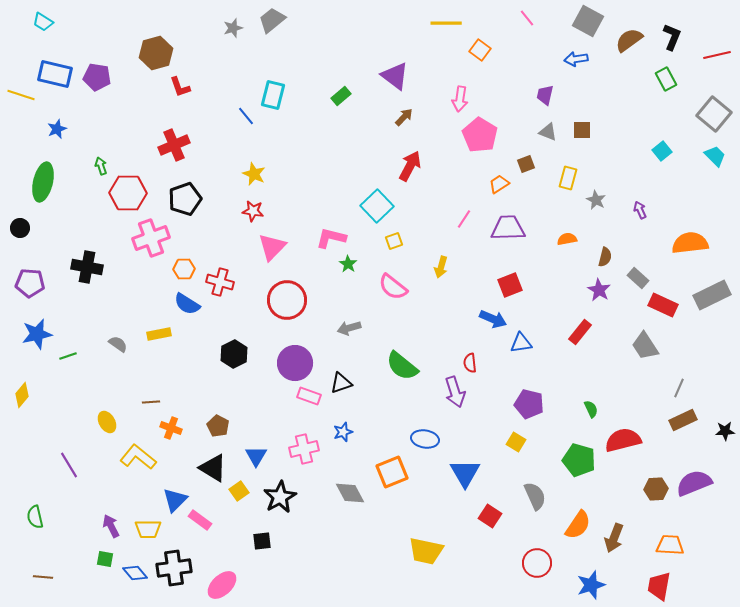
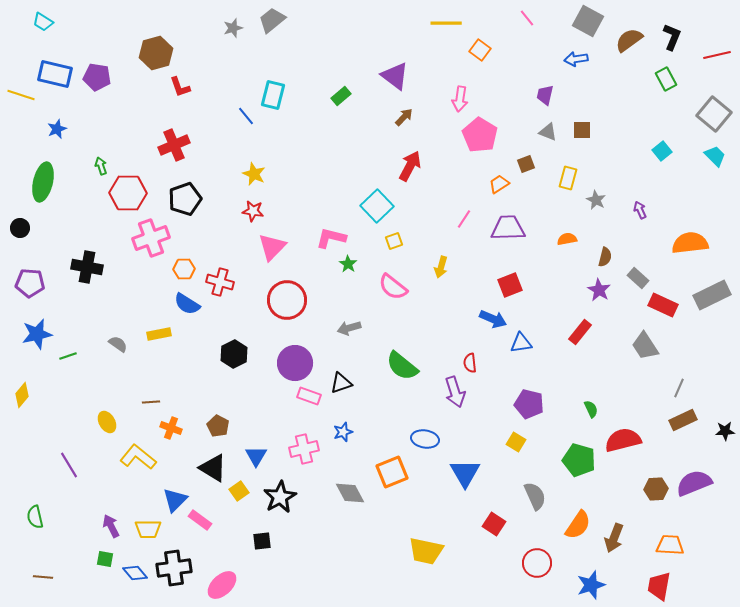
red square at (490, 516): moved 4 px right, 8 px down
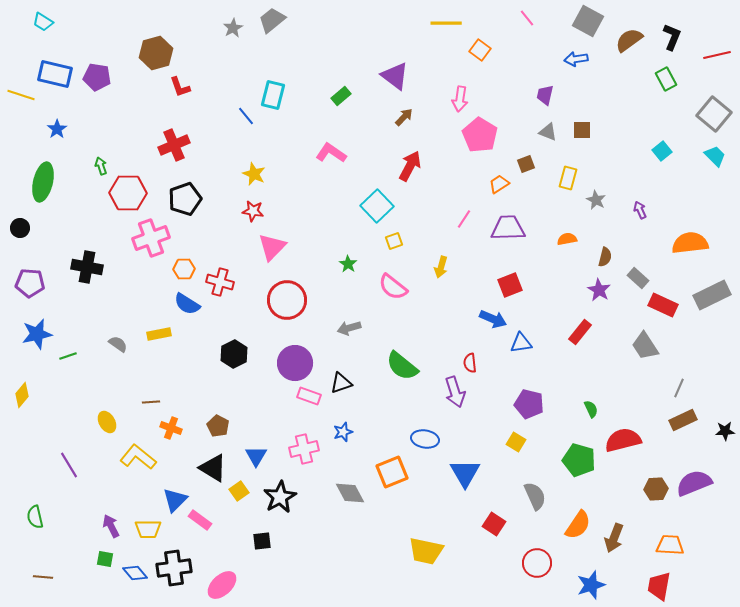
gray star at (233, 28): rotated 12 degrees counterclockwise
blue star at (57, 129): rotated 12 degrees counterclockwise
pink L-shape at (331, 238): moved 85 px up; rotated 20 degrees clockwise
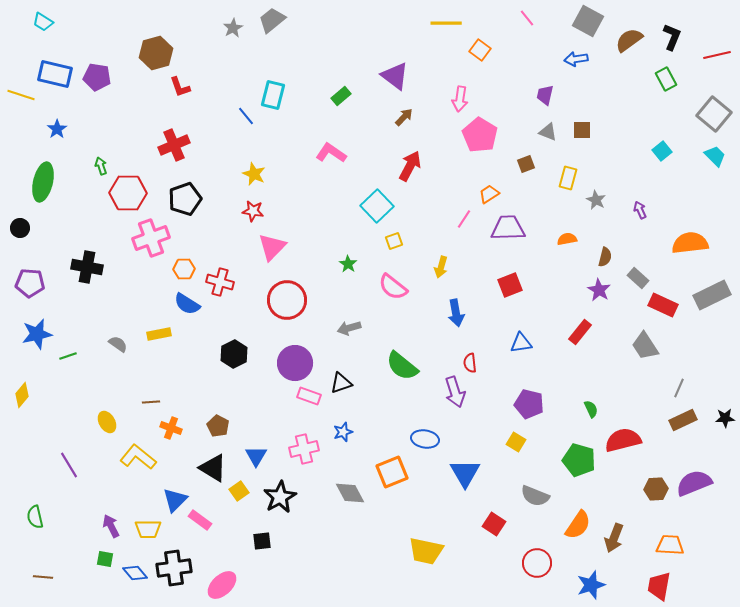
orange trapezoid at (499, 184): moved 10 px left, 10 px down
blue arrow at (493, 319): moved 37 px left, 6 px up; rotated 56 degrees clockwise
black star at (725, 431): moved 13 px up
gray semicircle at (535, 496): rotated 136 degrees clockwise
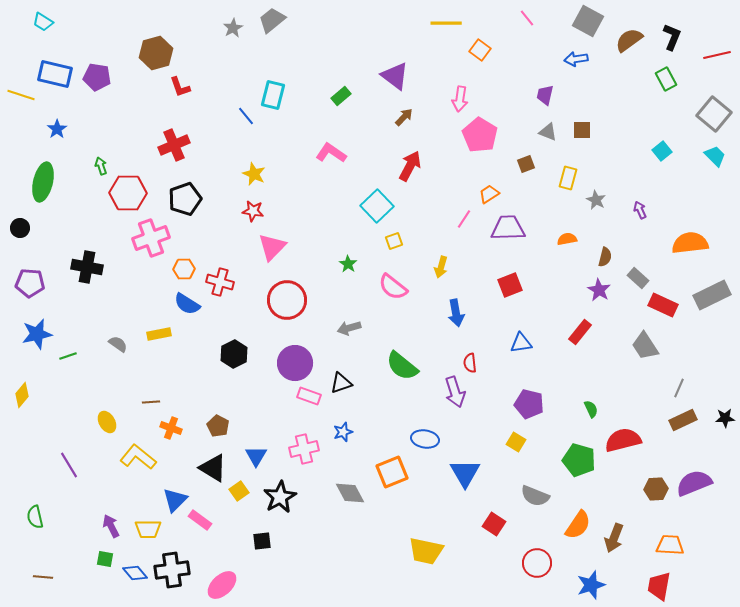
black cross at (174, 568): moved 2 px left, 2 px down
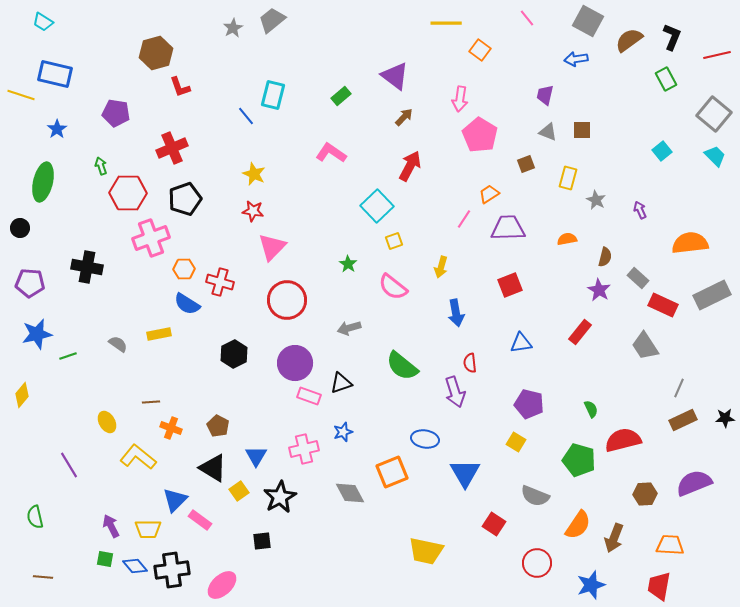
purple pentagon at (97, 77): moved 19 px right, 36 px down
red cross at (174, 145): moved 2 px left, 3 px down
brown hexagon at (656, 489): moved 11 px left, 5 px down
blue diamond at (135, 573): moved 7 px up
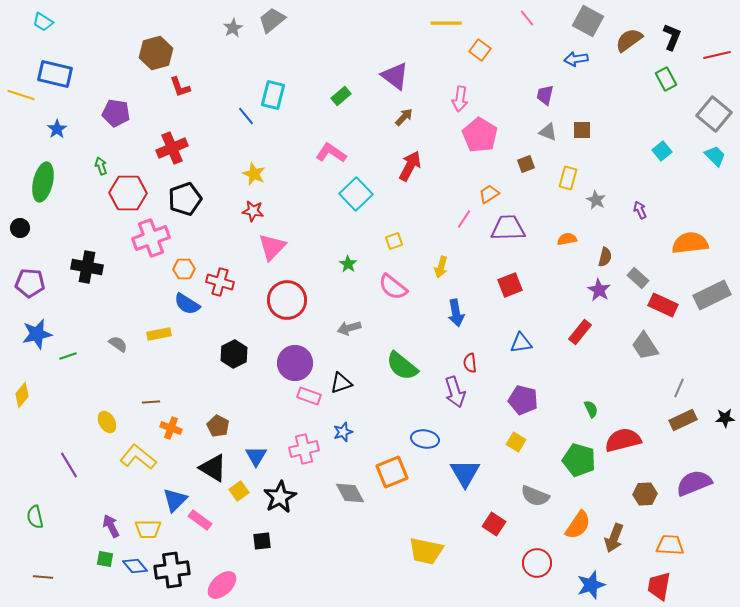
cyan square at (377, 206): moved 21 px left, 12 px up
purple pentagon at (529, 404): moved 6 px left, 4 px up
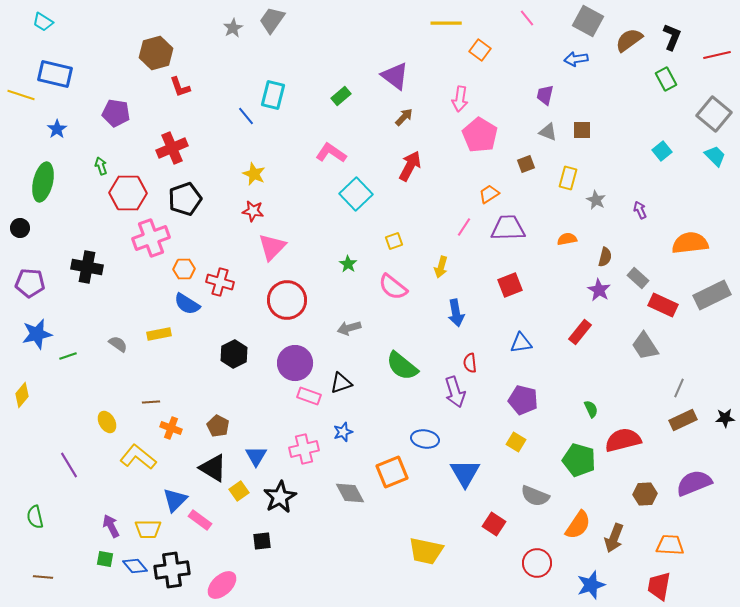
gray trapezoid at (272, 20): rotated 16 degrees counterclockwise
pink line at (464, 219): moved 8 px down
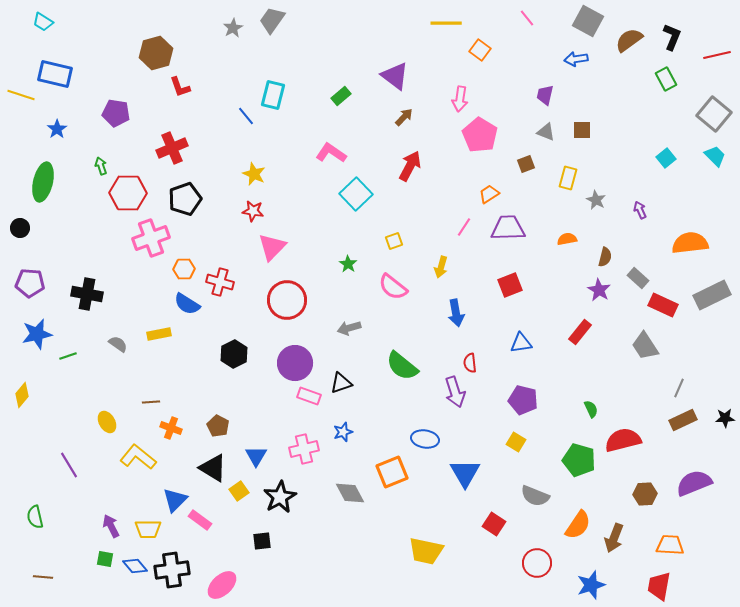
gray triangle at (548, 132): moved 2 px left
cyan square at (662, 151): moved 4 px right, 7 px down
black cross at (87, 267): moved 27 px down
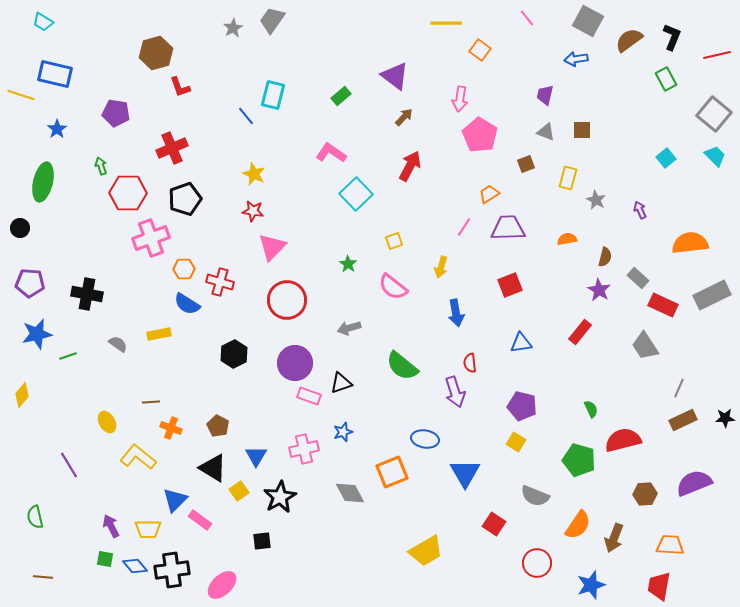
purple pentagon at (523, 400): moved 1 px left, 6 px down
yellow trapezoid at (426, 551): rotated 42 degrees counterclockwise
